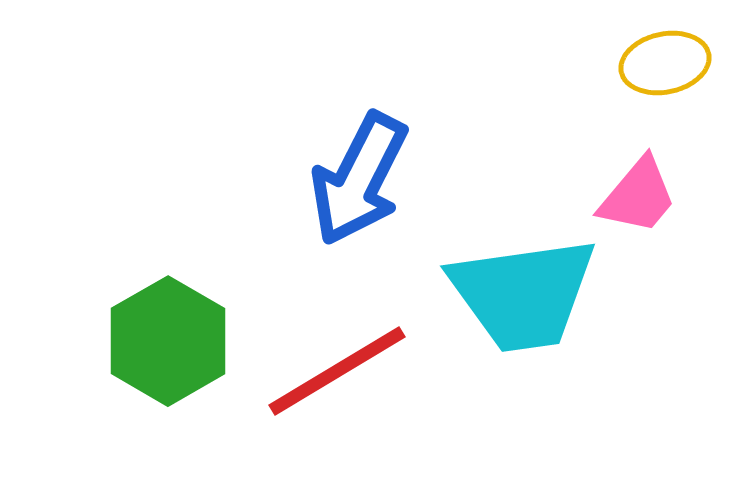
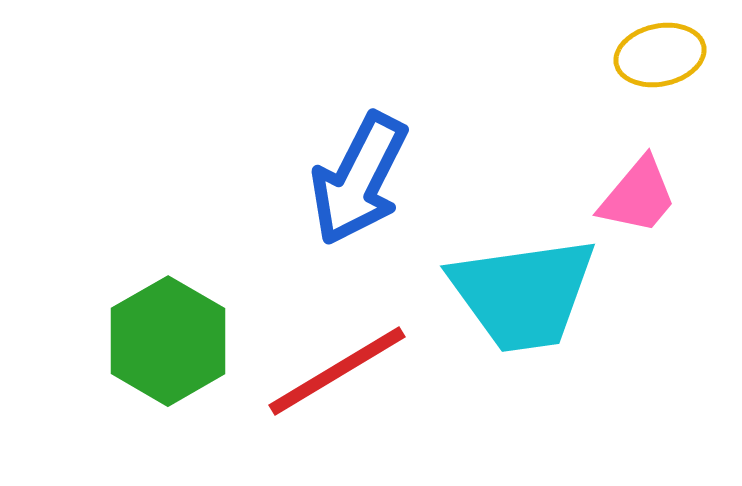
yellow ellipse: moved 5 px left, 8 px up
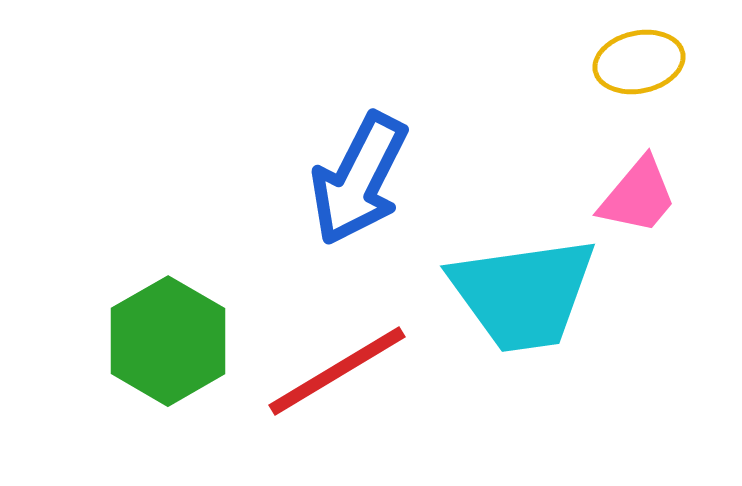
yellow ellipse: moved 21 px left, 7 px down
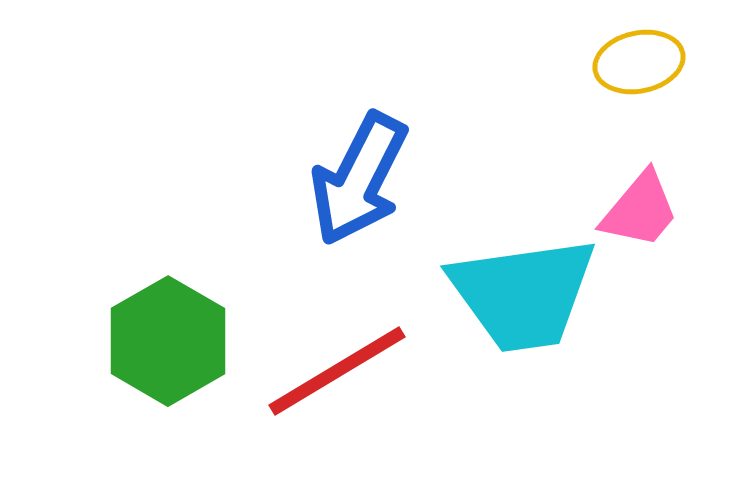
pink trapezoid: moved 2 px right, 14 px down
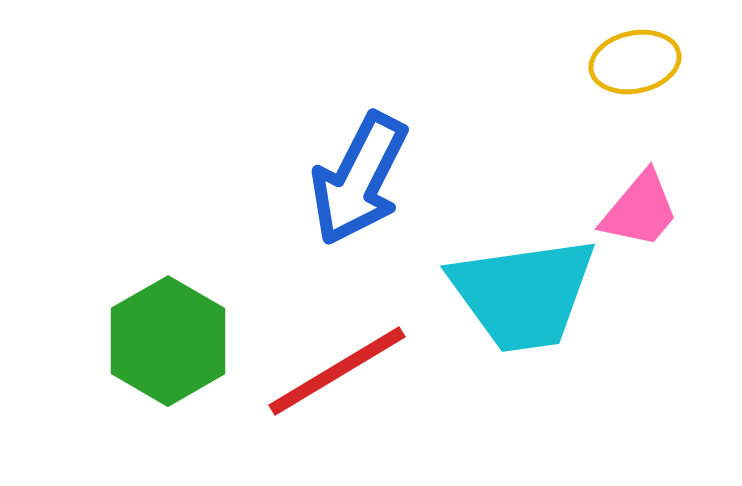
yellow ellipse: moved 4 px left
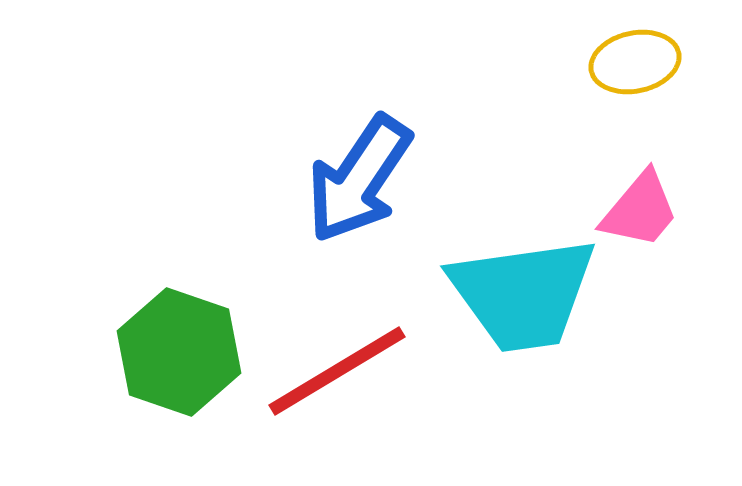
blue arrow: rotated 7 degrees clockwise
green hexagon: moved 11 px right, 11 px down; rotated 11 degrees counterclockwise
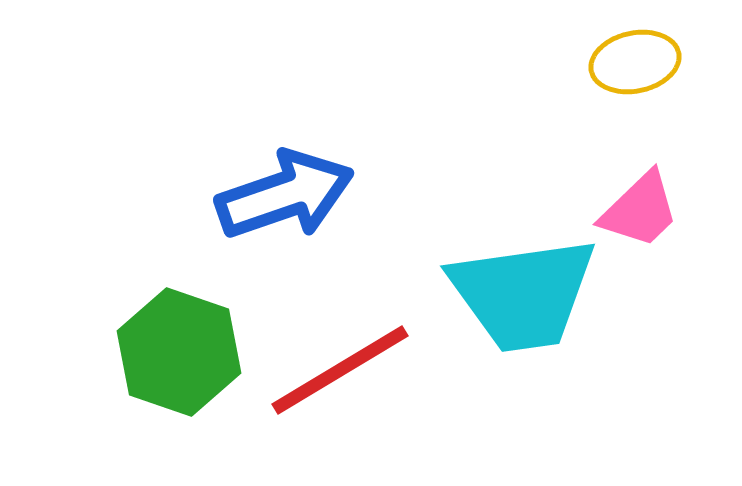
blue arrow: moved 74 px left, 16 px down; rotated 143 degrees counterclockwise
pink trapezoid: rotated 6 degrees clockwise
red line: moved 3 px right, 1 px up
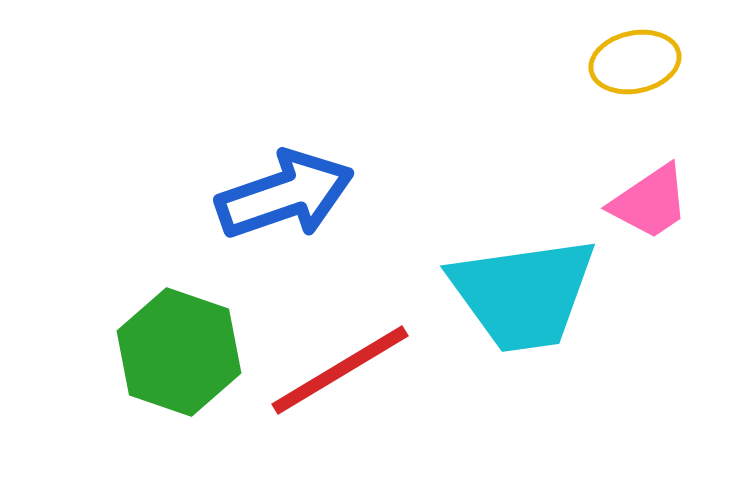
pink trapezoid: moved 10 px right, 8 px up; rotated 10 degrees clockwise
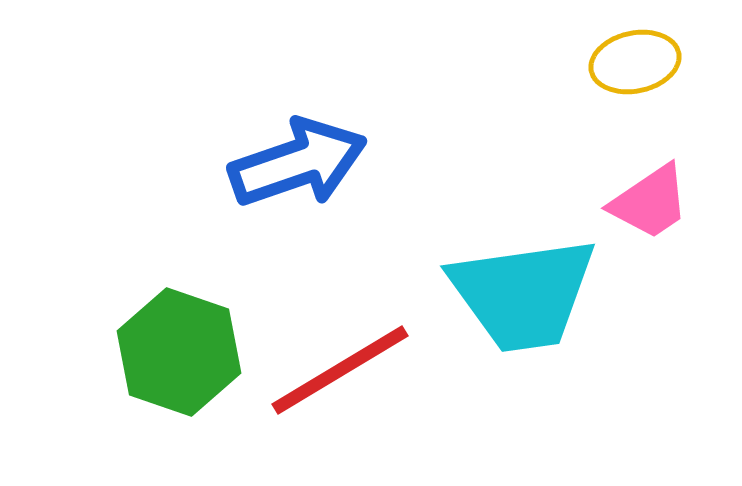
blue arrow: moved 13 px right, 32 px up
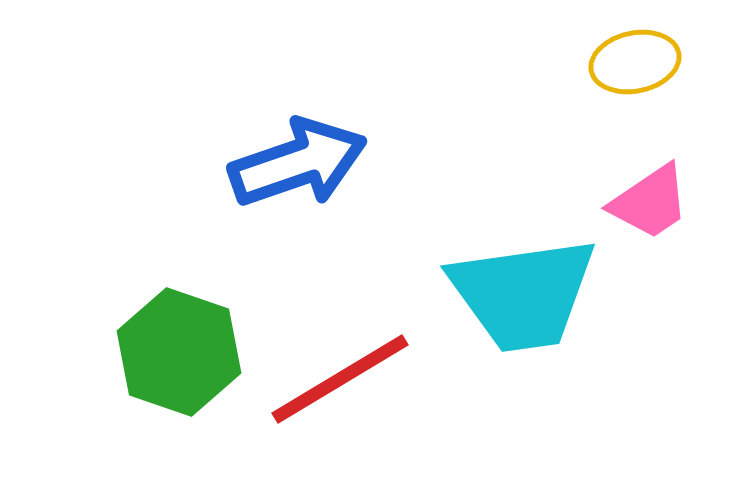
red line: moved 9 px down
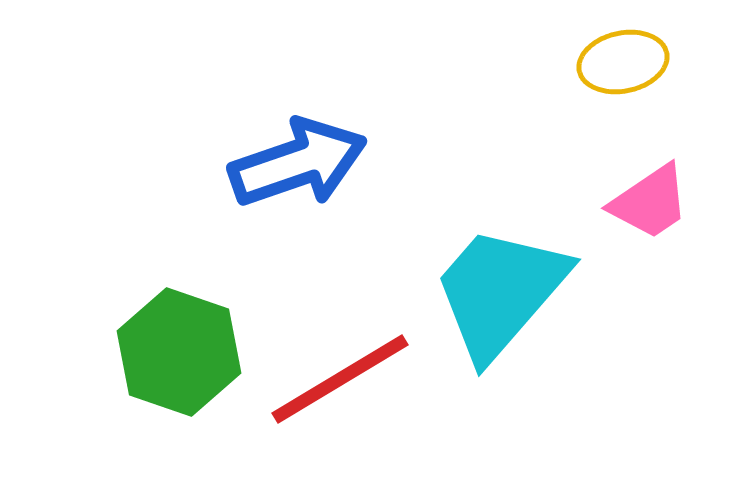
yellow ellipse: moved 12 px left
cyan trapezoid: moved 23 px left, 2 px up; rotated 139 degrees clockwise
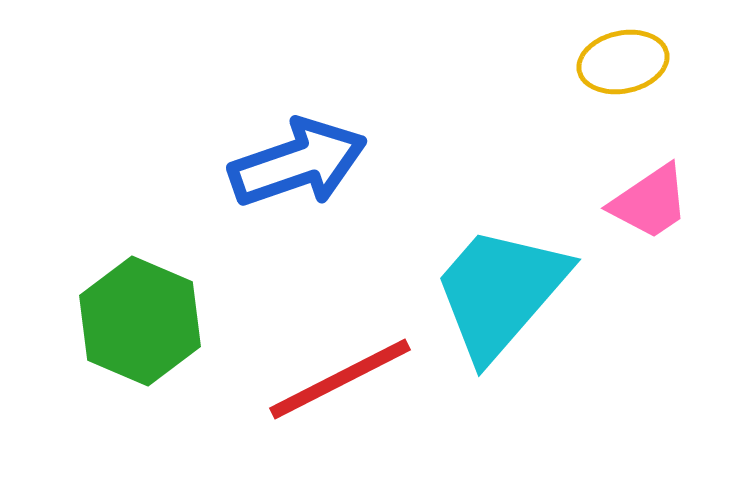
green hexagon: moved 39 px left, 31 px up; rotated 4 degrees clockwise
red line: rotated 4 degrees clockwise
